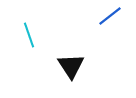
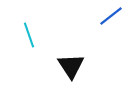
blue line: moved 1 px right
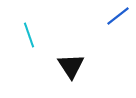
blue line: moved 7 px right
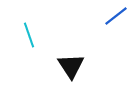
blue line: moved 2 px left
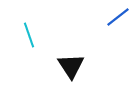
blue line: moved 2 px right, 1 px down
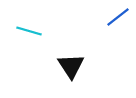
cyan line: moved 4 px up; rotated 55 degrees counterclockwise
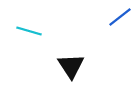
blue line: moved 2 px right
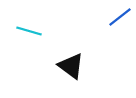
black triangle: rotated 20 degrees counterclockwise
